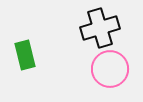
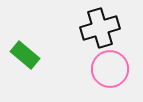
green rectangle: rotated 36 degrees counterclockwise
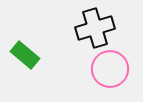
black cross: moved 5 px left
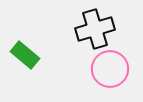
black cross: moved 1 px down
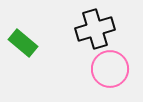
green rectangle: moved 2 px left, 12 px up
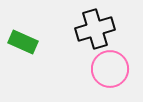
green rectangle: moved 1 px up; rotated 16 degrees counterclockwise
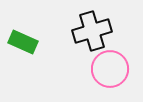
black cross: moved 3 px left, 2 px down
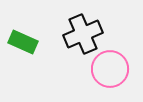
black cross: moved 9 px left, 3 px down; rotated 6 degrees counterclockwise
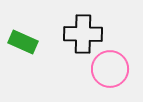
black cross: rotated 24 degrees clockwise
